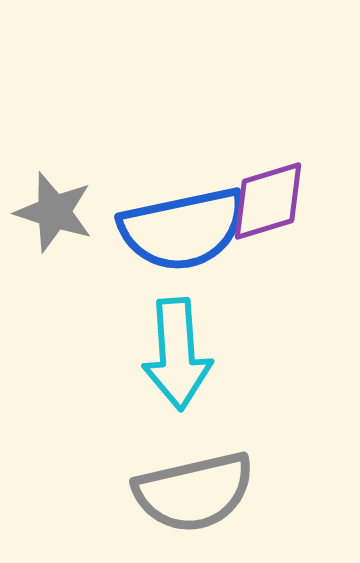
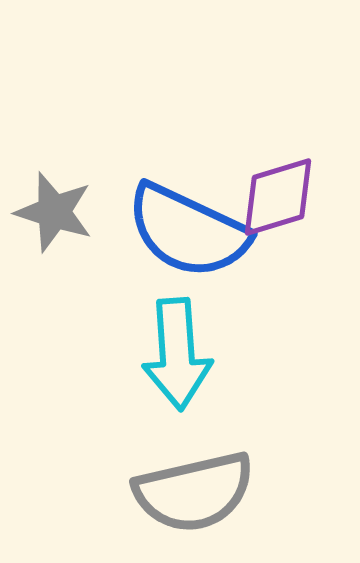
purple diamond: moved 10 px right, 4 px up
blue semicircle: moved 5 px right, 2 px down; rotated 37 degrees clockwise
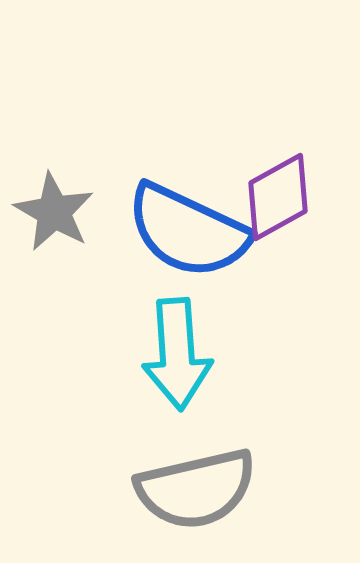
purple diamond: rotated 12 degrees counterclockwise
gray star: rotated 12 degrees clockwise
gray semicircle: moved 2 px right, 3 px up
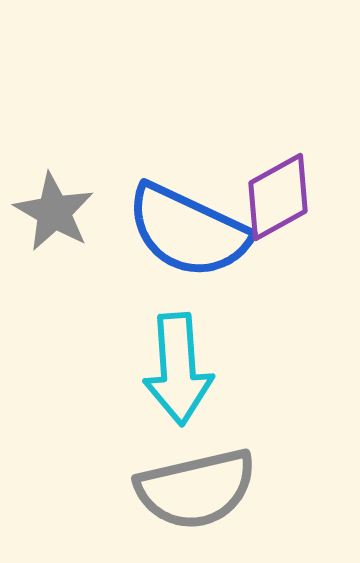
cyan arrow: moved 1 px right, 15 px down
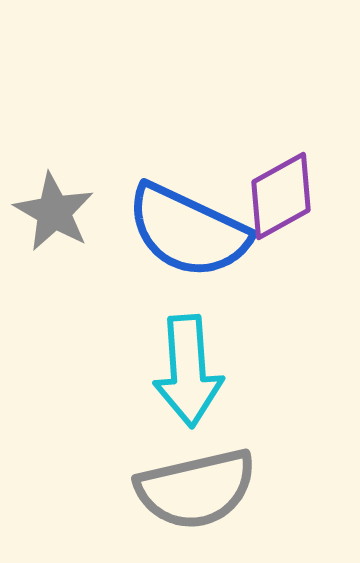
purple diamond: moved 3 px right, 1 px up
cyan arrow: moved 10 px right, 2 px down
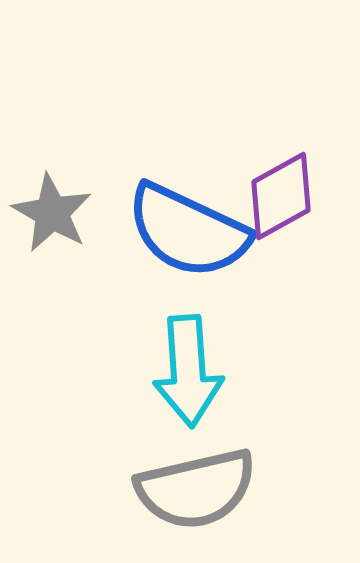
gray star: moved 2 px left, 1 px down
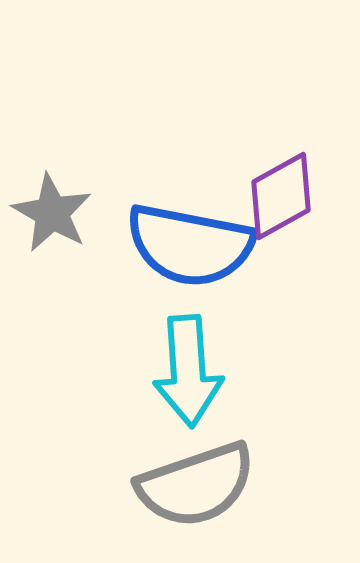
blue semicircle: moved 2 px right, 14 px down; rotated 14 degrees counterclockwise
gray semicircle: moved 4 px up; rotated 6 degrees counterclockwise
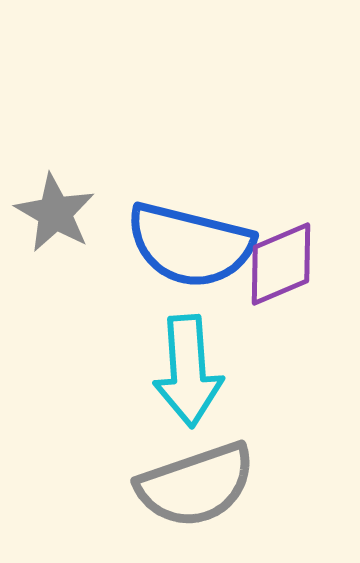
purple diamond: moved 68 px down; rotated 6 degrees clockwise
gray star: moved 3 px right
blue semicircle: rotated 3 degrees clockwise
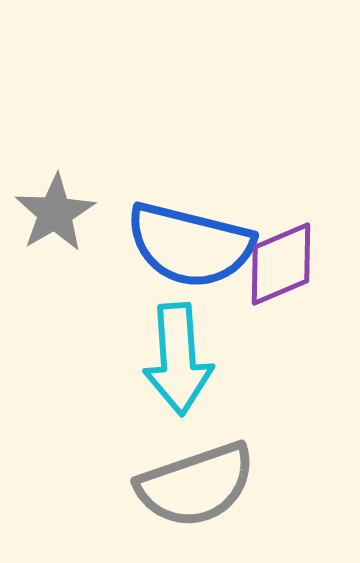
gray star: rotated 12 degrees clockwise
cyan arrow: moved 10 px left, 12 px up
